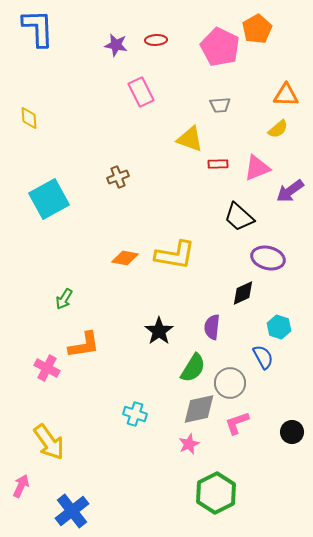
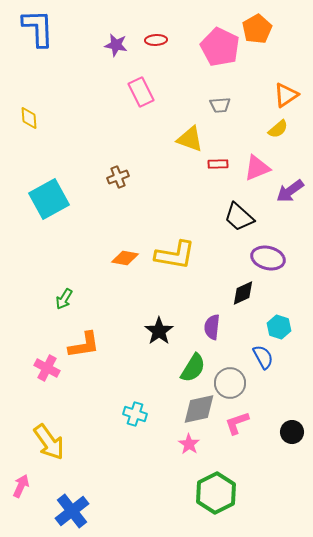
orange triangle: rotated 36 degrees counterclockwise
pink star: rotated 15 degrees counterclockwise
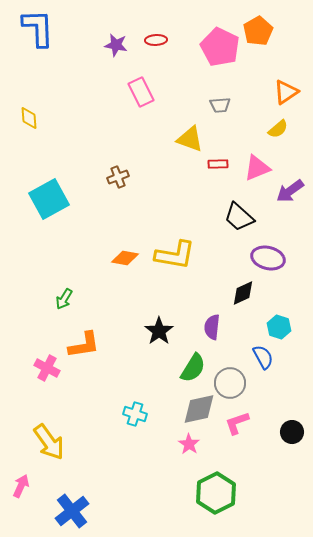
orange pentagon: moved 1 px right, 2 px down
orange triangle: moved 3 px up
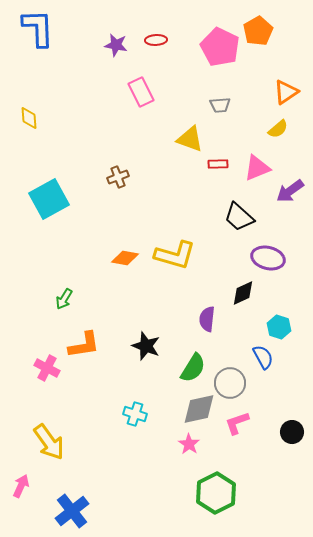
yellow L-shape: rotated 6 degrees clockwise
purple semicircle: moved 5 px left, 8 px up
black star: moved 13 px left, 15 px down; rotated 16 degrees counterclockwise
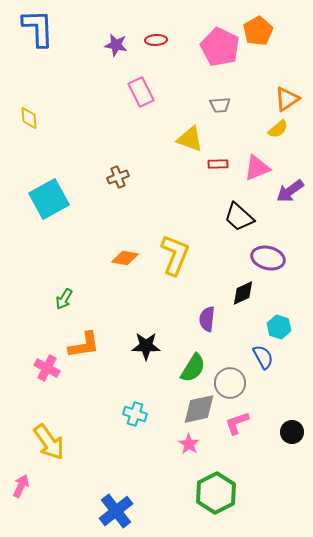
orange triangle: moved 1 px right, 7 px down
yellow L-shape: rotated 84 degrees counterclockwise
black star: rotated 20 degrees counterclockwise
blue cross: moved 44 px right
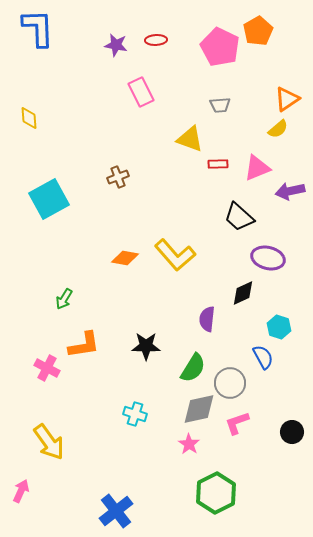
purple arrow: rotated 24 degrees clockwise
yellow L-shape: rotated 117 degrees clockwise
pink arrow: moved 5 px down
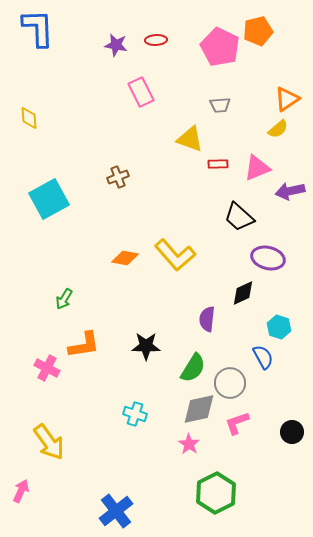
orange pentagon: rotated 16 degrees clockwise
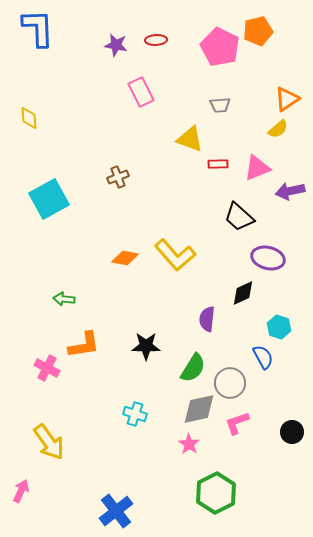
green arrow: rotated 65 degrees clockwise
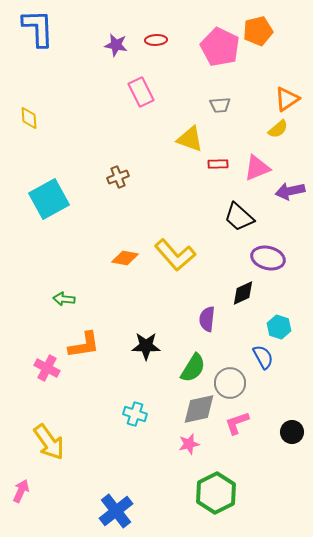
pink star: rotated 25 degrees clockwise
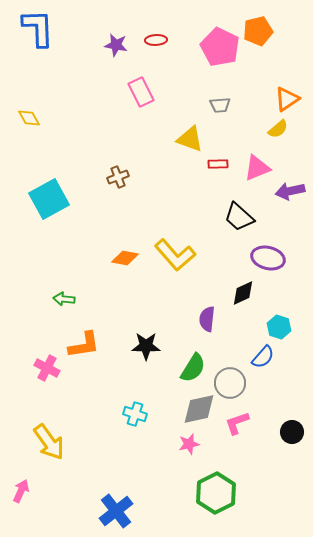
yellow diamond: rotated 25 degrees counterclockwise
blue semicircle: rotated 70 degrees clockwise
